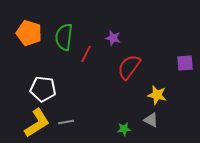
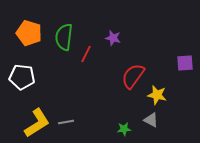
red semicircle: moved 4 px right, 9 px down
white pentagon: moved 21 px left, 12 px up
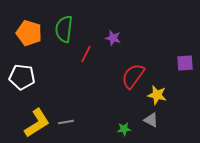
green semicircle: moved 8 px up
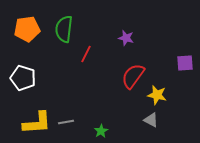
orange pentagon: moved 2 px left, 4 px up; rotated 25 degrees counterclockwise
purple star: moved 13 px right
white pentagon: moved 1 px right, 1 px down; rotated 10 degrees clockwise
yellow L-shape: rotated 28 degrees clockwise
green star: moved 23 px left, 2 px down; rotated 24 degrees counterclockwise
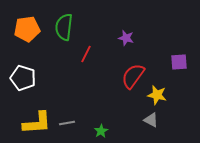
green semicircle: moved 2 px up
purple square: moved 6 px left, 1 px up
gray line: moved 1 px right, 1 px down
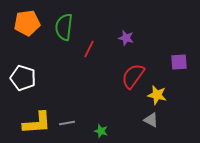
orange pentagon: moved 6 px up
red line: moved 3 px right, 5 px up
green star: rotated 24 degrees counterclockwise
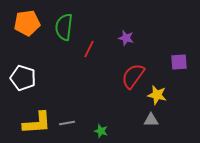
gray triangle: rotated 28 degrees counterclockwise
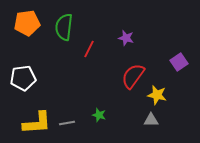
purple square: rotated 30 degrees counterclockwise
white pentagon: rotated 25 degrees counterclockwise
green star: moved 2 px left, 16 px up
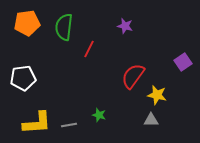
purple star: moved 1 px left, 12 px up
purple square: moved 4 px right
gray line: moved 2 px right, 2 px down
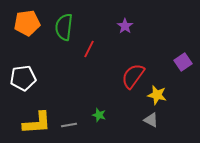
purple star: rotated 21 degrees clockwise
gray triangle: rotated 28 degrees clockwise
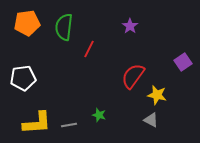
purple star: moved 5 px right
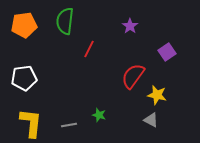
orange pentagon: moved 3 px left, 2 px down
green semicircle: moved 1 px right, 6 px up
purple square: moved 16 px left, 10 px up
white pentagon: moved 1 px right
yellow L-shape: moved 6 px left; rotated 80 degrees counterclockwise
